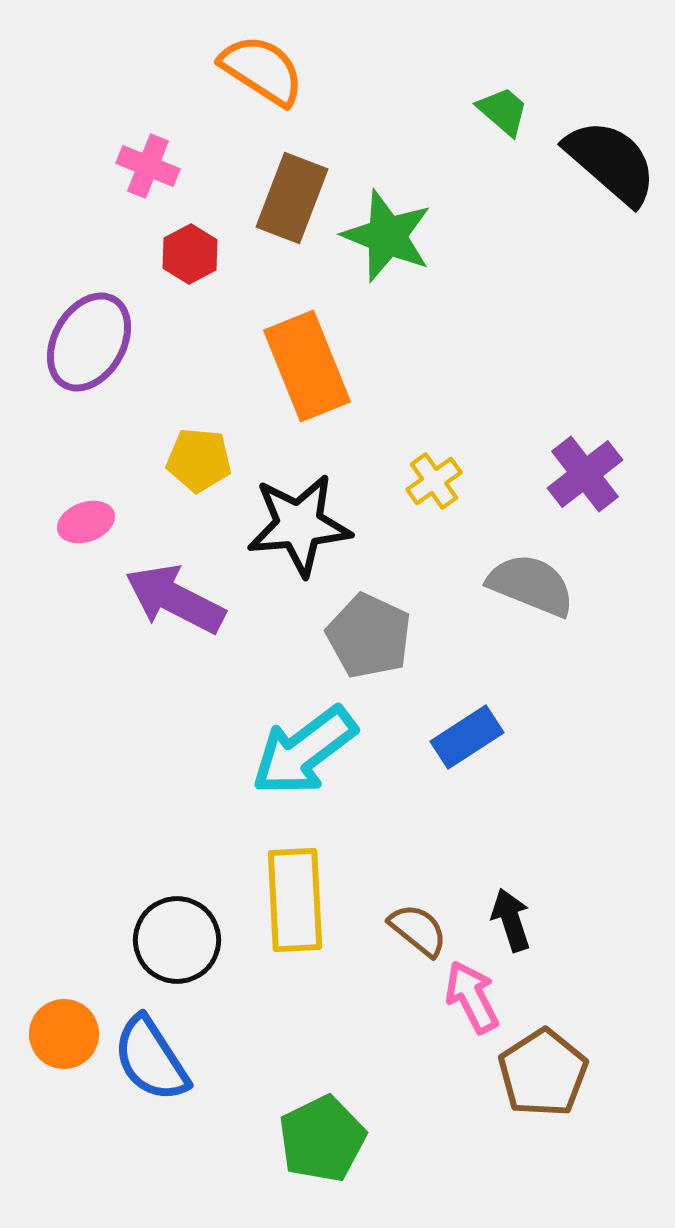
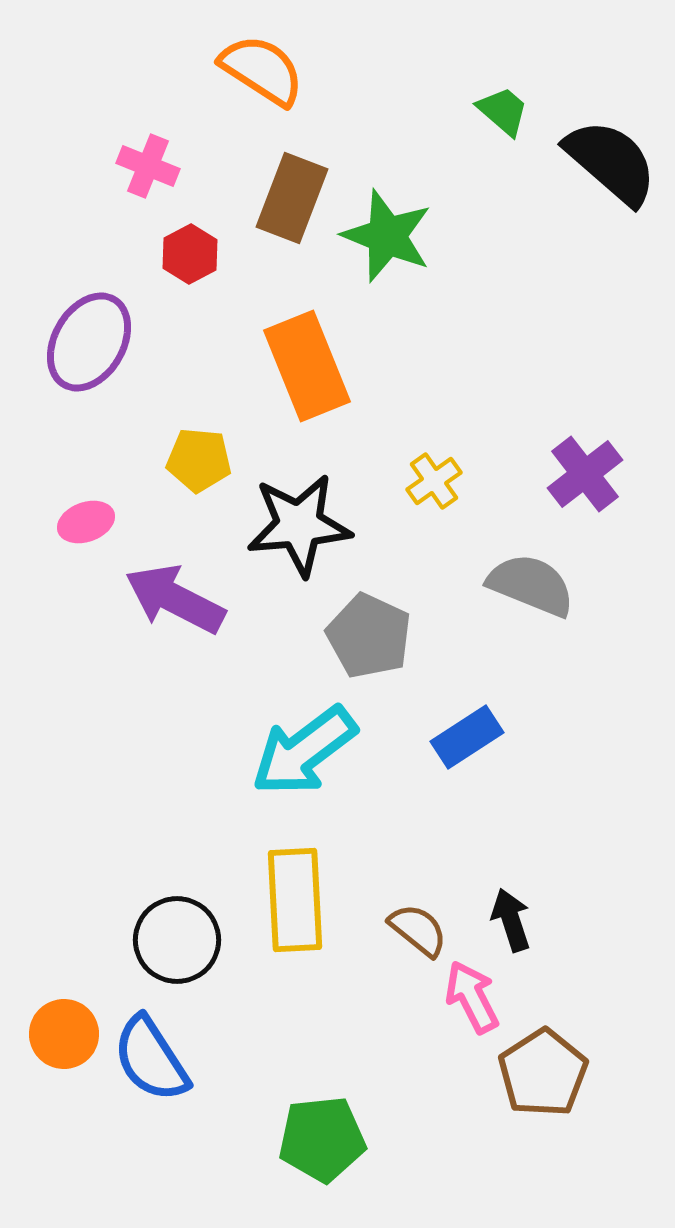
green pentagon: rotated 20 degrees clockwise
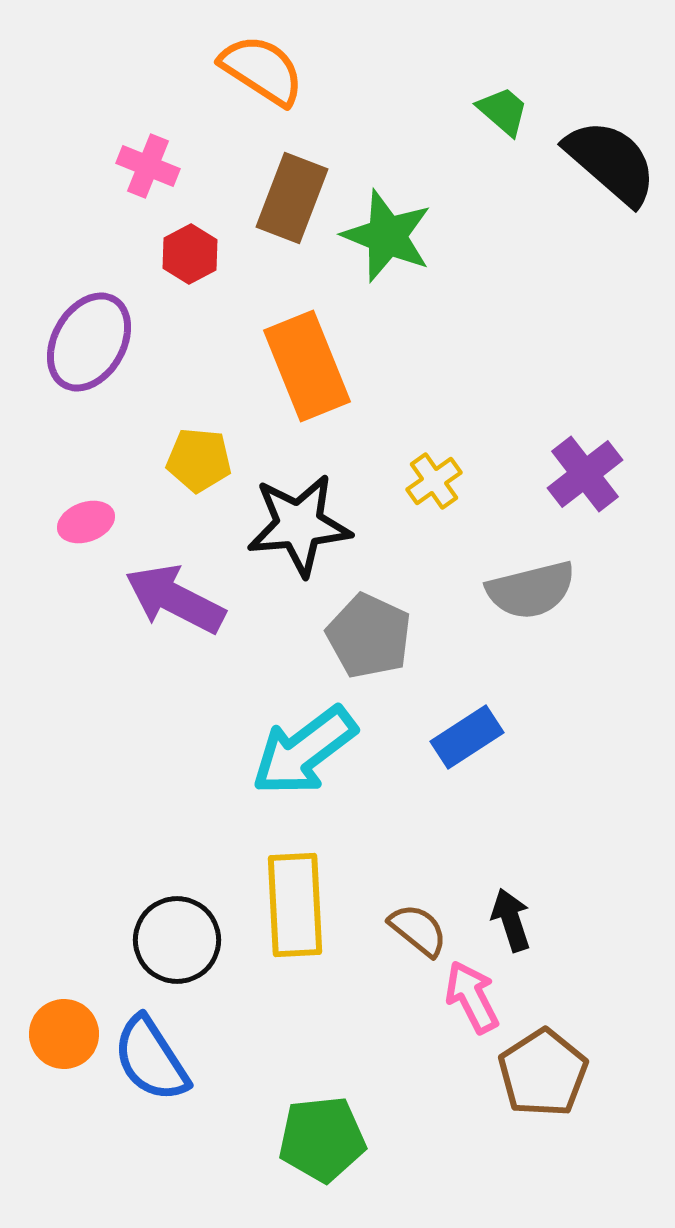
gray semicircle: moved 5 px down; rotated 144 degrees clockwise
yellow rectangle: moved 5 px down
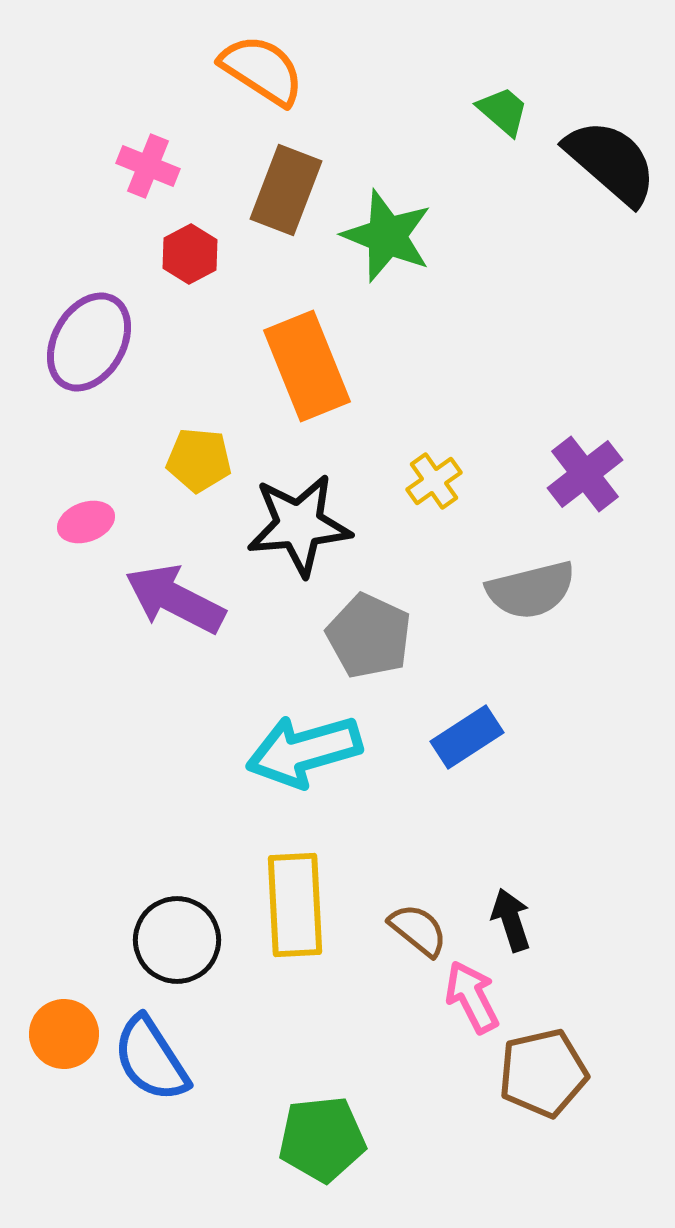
brown rectangle: moved 6 px left, 8 px up
cyan arrow: rotated 21 degrees clockwise
brown pentagon: rotated 20 degrees clockwise
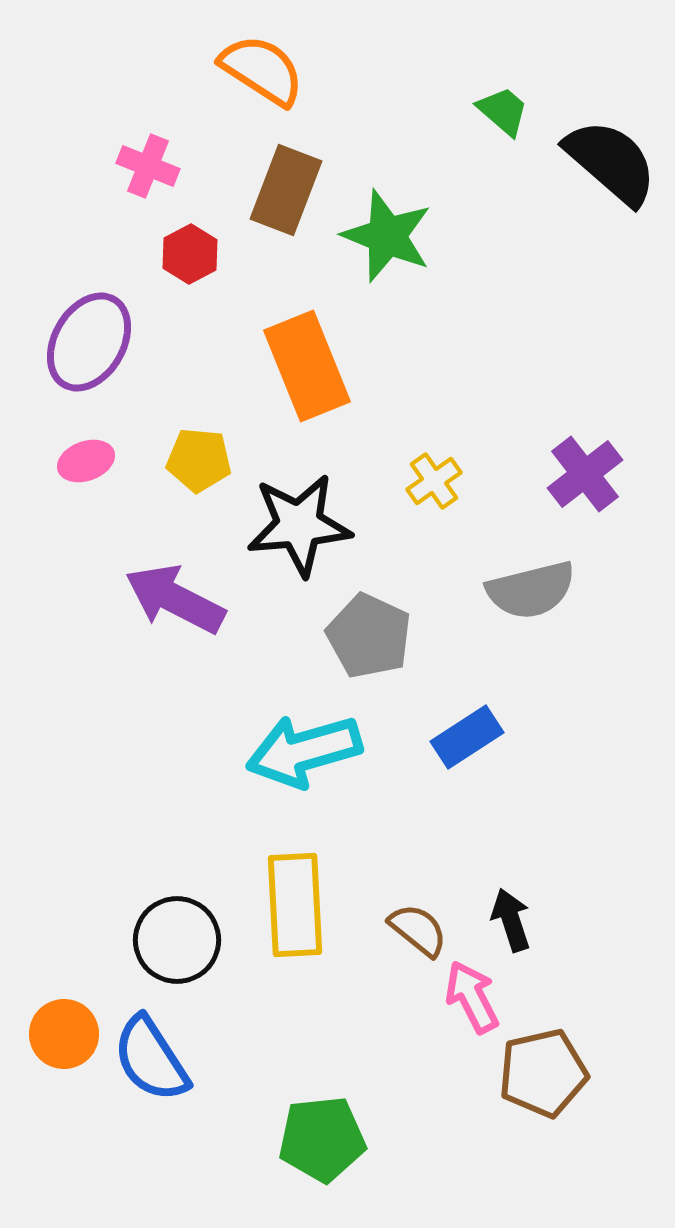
pink ellipse: moved 61 px up
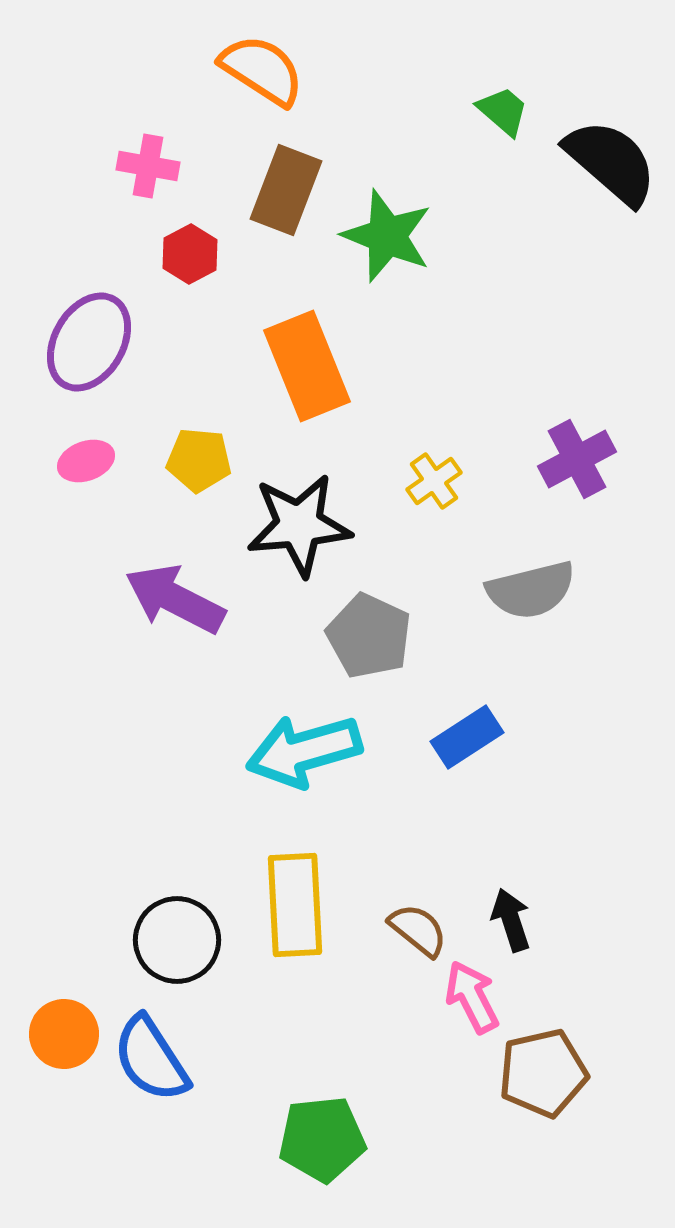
pink cross: rotated 12 degrees counterclockwise
purple cross: moved 8 px left, 15 px up; rotated 10 degrees clockwise
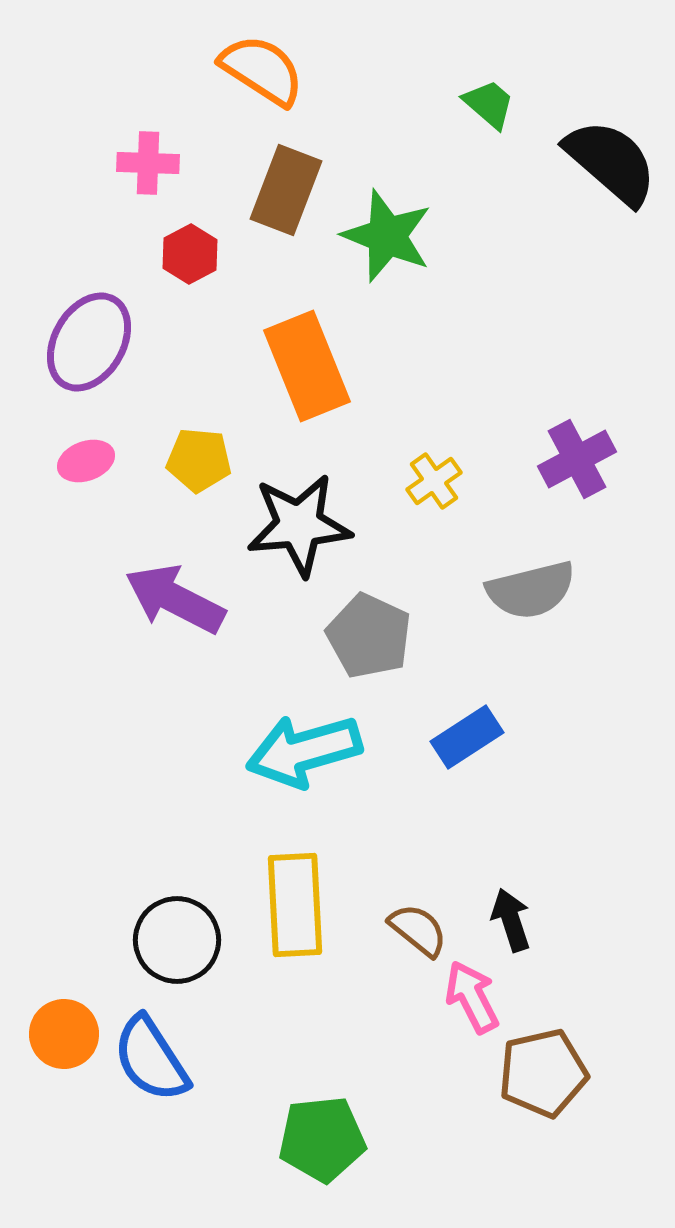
green trapezoid: moved 14 px left, 7 px up
pink cross: moved 3 px up; rotated 8 degrees counterclockwise
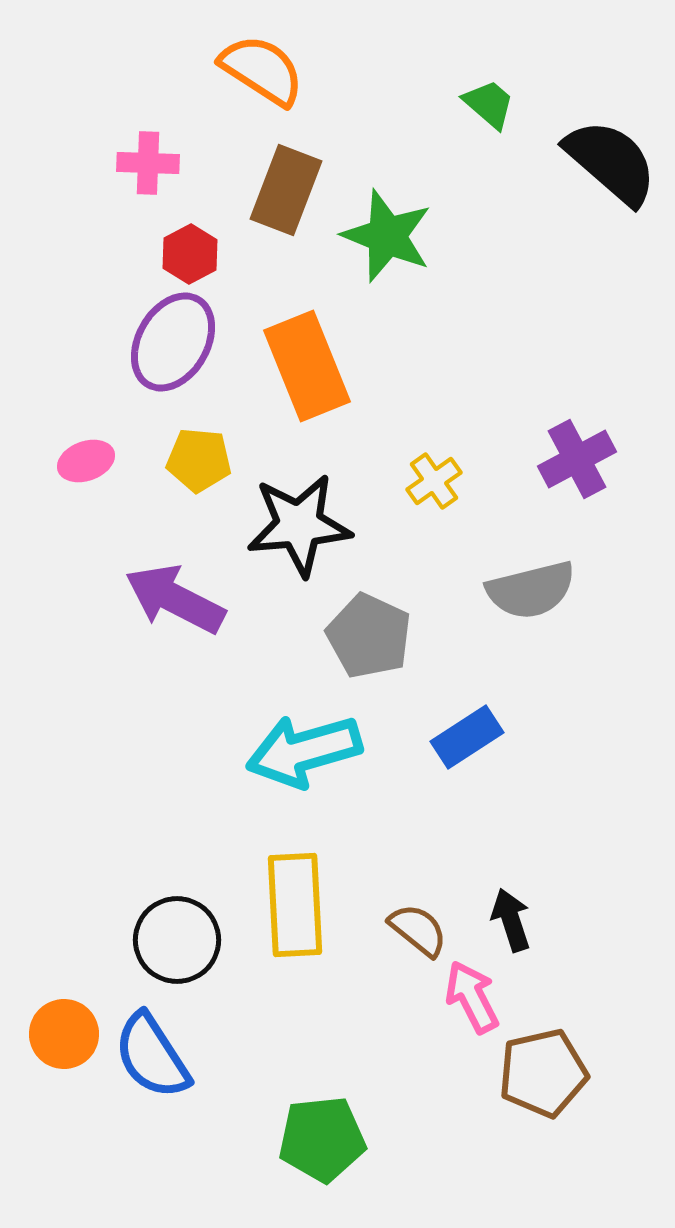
purple ellipse: moved 84 px right
blue semicircle: moved 1 px right, 3 px up
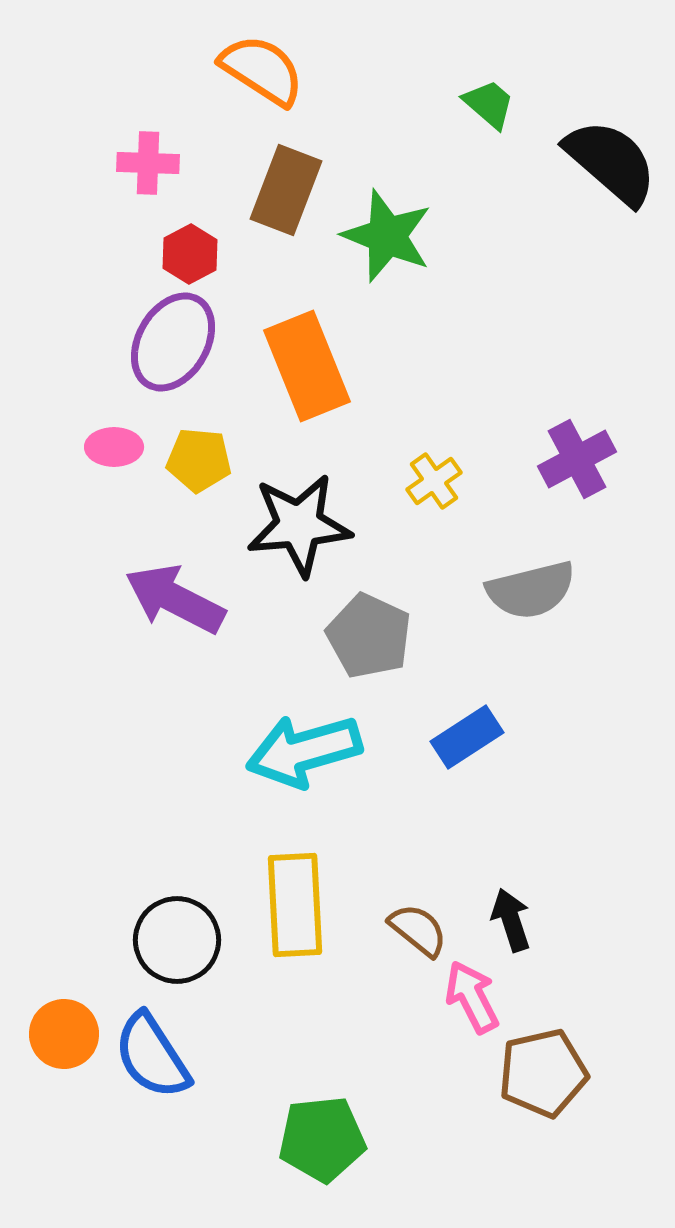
pink ellipse: moved 28 px right, 14 px up; rotated 20 degrees clockwise
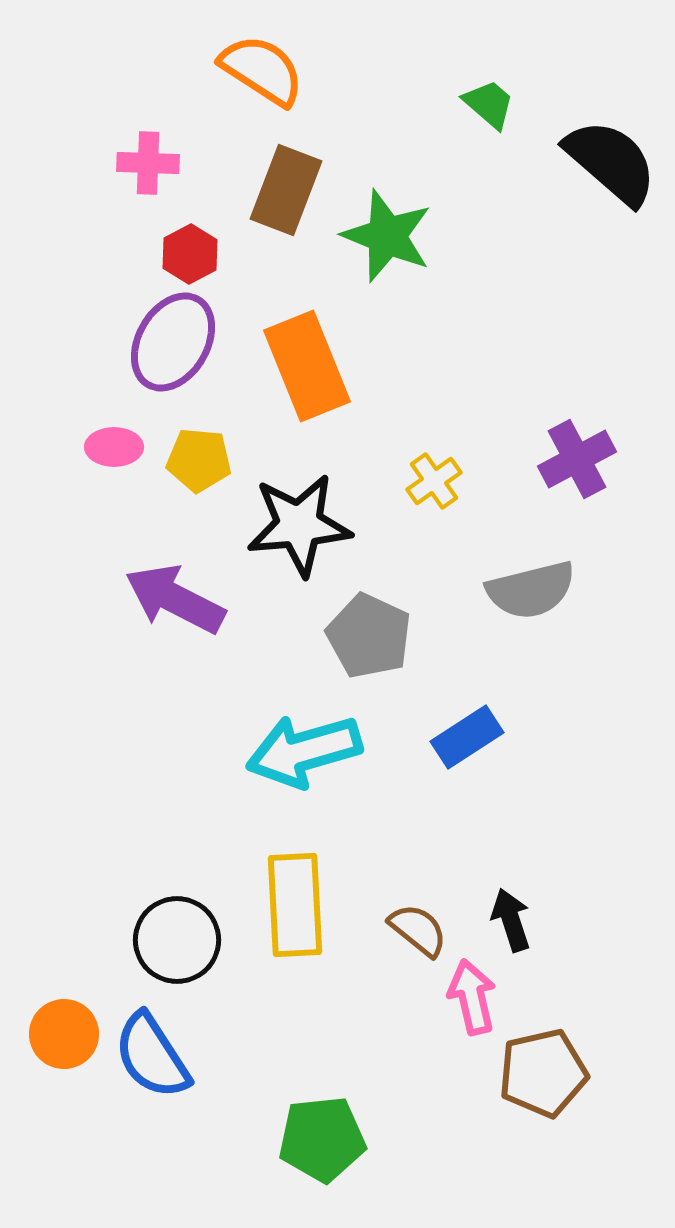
pink arrow: rotated 14 degrees clockwise
